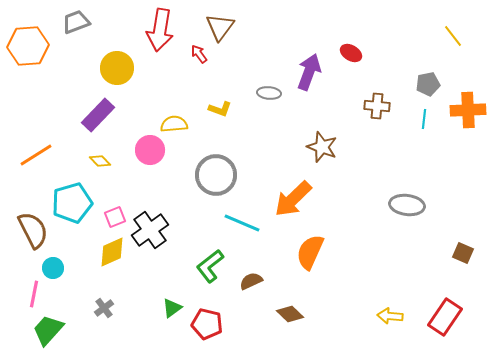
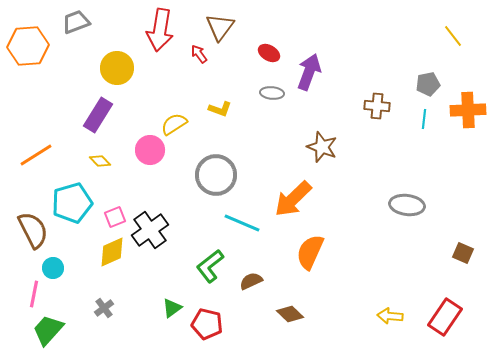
red ellipse at (351, 53): moved 82 px left
gray ellipse at (269, 93): moved 3 px right
purple rectangle at (98, 115): rotated 12 degrees counterclockwise
yellow semicircle at (174, 124): rotated 28 degrees counterclockwise
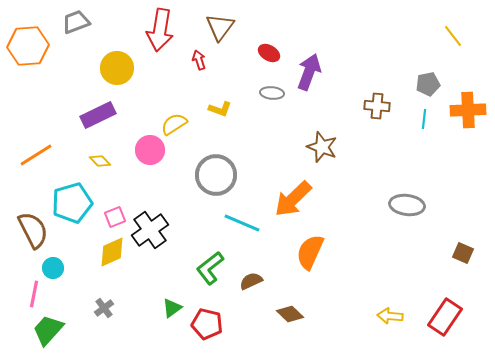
red arrow at (199, 54): moved 6 px down; rotated 18 degrees clockwise
purple rectangle at (98, 115): rotated 32 degrees clockwise
green L-shape at (210, 266): moved 2 px down
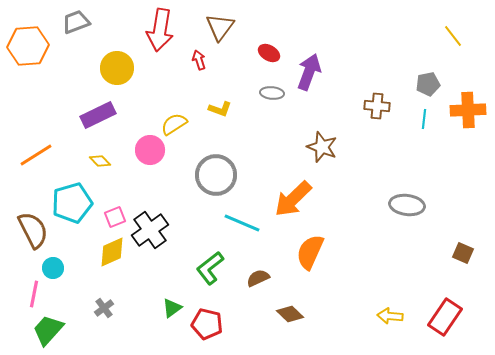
brown semicircle at (251, 281): moved 7 px right, 3 px up
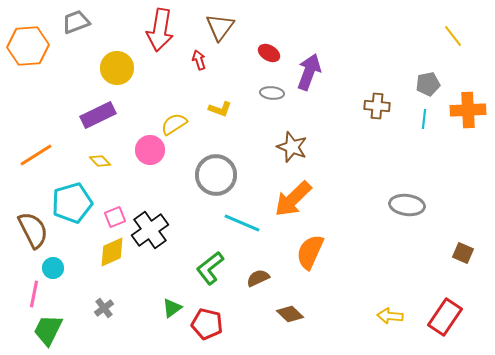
brown star at (322, 147): moved 30 px left
green trapezoid at (48, 330): rotated 16 degrees counterclockwise
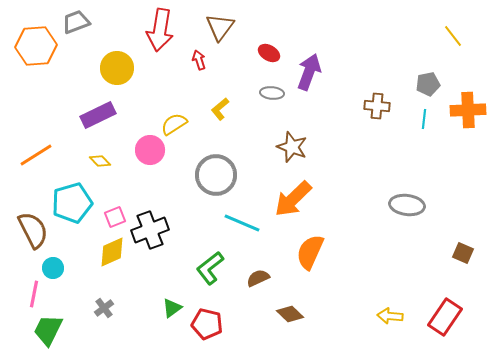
orange hexagon at (28, 46): moved 8 px right
yellow L-shape at (220, 109): rotated 120 degrees clockwise
black cross at (150, 230): rotated 15 degrees clockwise
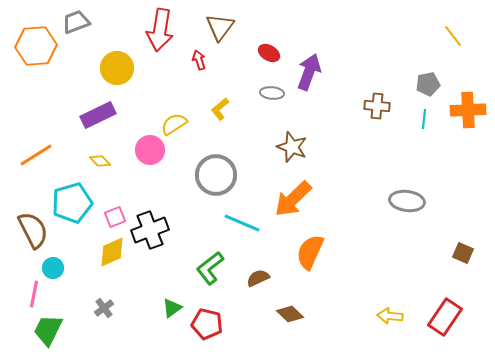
gray ellipse at (407, 205): moved 4 px up
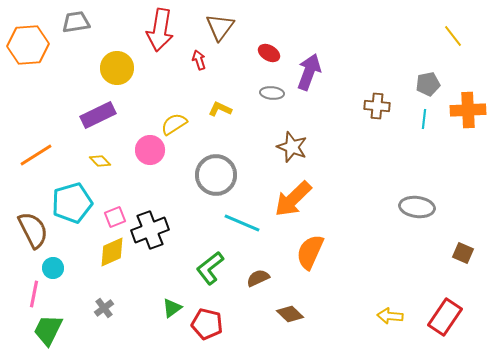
gray trapezoid at (76, 22): rotated 12 degrees clockwise
orange hexagon at (36, 46): moved 8 px left, 1 px up
yellow L-shape at (220, 109): rotated 65 degrees clockwise
gray ellipse at (407, 201): moved 10 px right, 6 px down
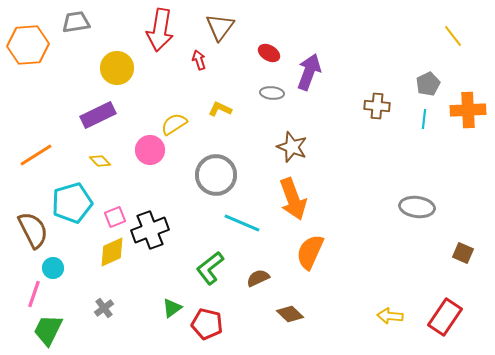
gray pentagon at (428, 84): rotated 15 degrees counterclockwise
orange arrow at (293, 199): rotated 66 degrees counterclockwise
pink line at (34, 294): rotated 8 degrees clockwise
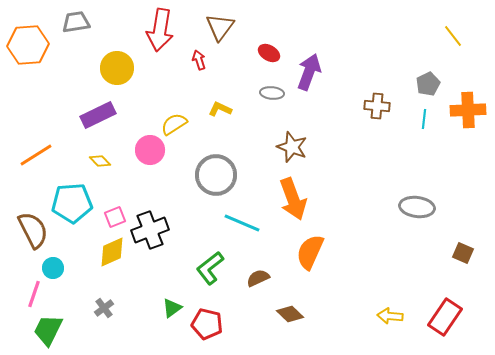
cyan pentagon at (72, 203): rotated 12 degrees clockwise
